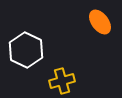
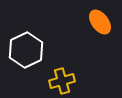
white hexagon: rotated 8 degrees clockwise
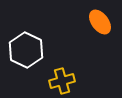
white hexagon: rotated 8 degrees counterclockwise
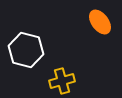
white hexagon: rotated 12 degrees counterclockwise
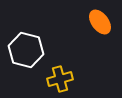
yellow cross: moved 2 px left, 2 px up
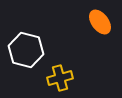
yellow cross: moved 1 px up
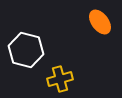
yellow cross: moved 1 px down
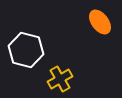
yellow cross: rotated 15 degrees counterclockwise
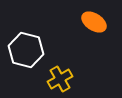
orange ellipse: moved 6 px left; rotated 20 degrees counterclockwise
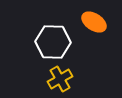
white hexagon: moved 27 px right, 8 px up; rotated 12 degrees counterclockwise
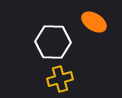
yellow cross: rotated 15 degrees clockwise
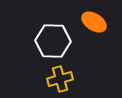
white hexagon: moved 1 px up
